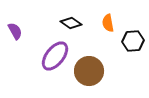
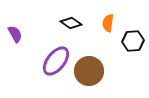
orange semicircle: rotated 18 degrees clockwise
purple semicircle: moved 3 px down
purple ellipse: moved 1 px right, 5 px down
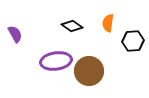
black diamond: moved 1 px right, 3 px down
purple ellipse: rotated 44 degrees clockwise
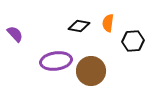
black diamond: moved 7 px right; rotated 25 degrees counterclockwise
purple semicircle: rotated 12 degrees counterclockwise
brown circle: moved 2 px right
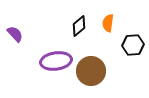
black diamond: rotated 50 degrees counterclockwise
black hexagon: moved 4 px down
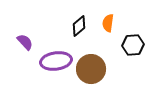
purple semicircle: moved 10 px right, 8 px down
brown circle: moved 2 px up
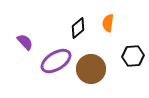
black diamond: moved 1 px left, 2 px down
black hexagon: moved 11 px down
purple ellipse: rotated 24 degrees counterclockwise
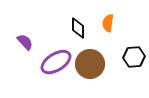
black diamond: rotated 50 degrees counterclockwise
black hexagon: moved 1 px right, 1 px down
purple ellipse: moved 1 px down
brown circle: moved 1 px left, 5 px up
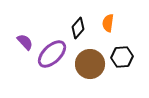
black diamond: rotated 40 degrees clockwise
black hexagon: moved 12 px left
purple ellipse: moved 4 px left, 8 px up; rotated 12 degrees counterclockwise
